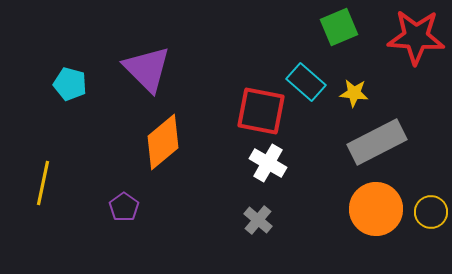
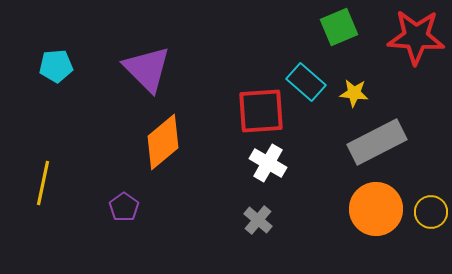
cyan pentagon: moved 14 px left, 18 px up; rotated 20 degrees counterclockwise
red square: rotated 15 degrees counterclockwise
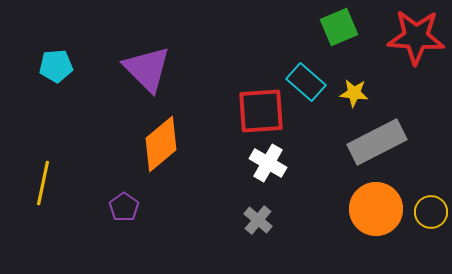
orange diamond: moved 2 px left, 2 px down
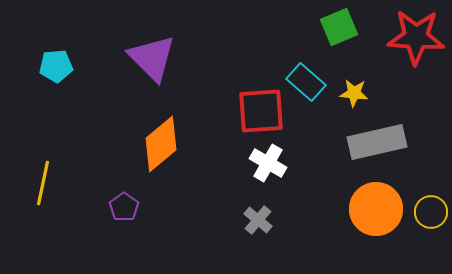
purple triangle: moved 5 px right, 11 px up
gray rectangle: rotated 14 degrees clockwise
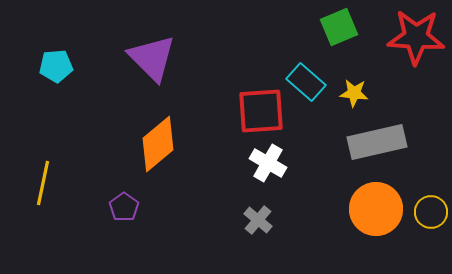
orange diamond: moved 3 px left
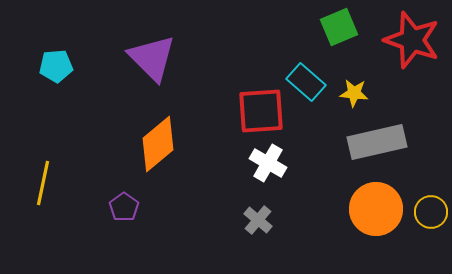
red star: moved 4 px left, 3 px down; rotated 16 degrees clockwise
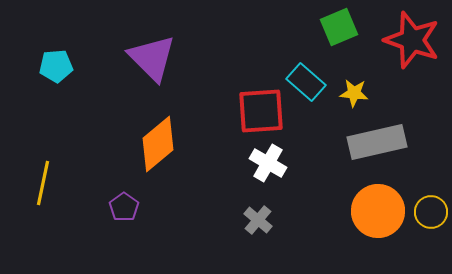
orange circle: moved 2 px right, 2 px down
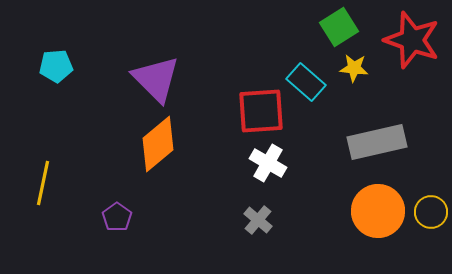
green square: rotated 9 degrees counterclockwise
purple triangle: moved 4 px right, 21 px down
yellow star: moved 25 px up
purple pentagon: moved 7 px left, 10 px down
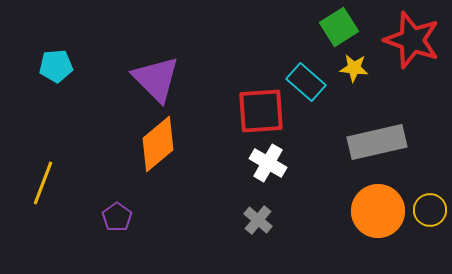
yellow line: rotated 9 degrees clockwise
yellow circle: moved 1 px left, 2 px up
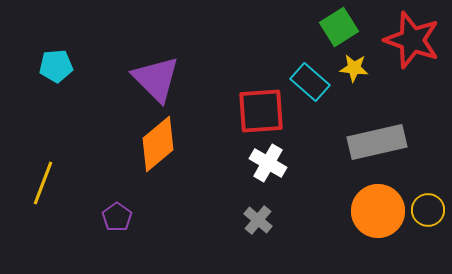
cyan rectangle: moved 4 px right
yellow circle: moved 2 px left
